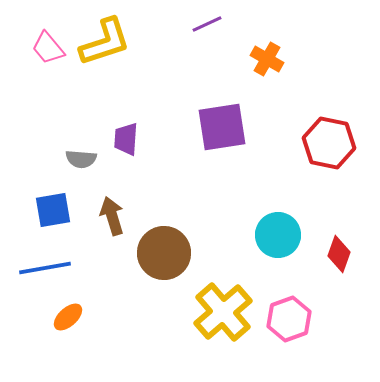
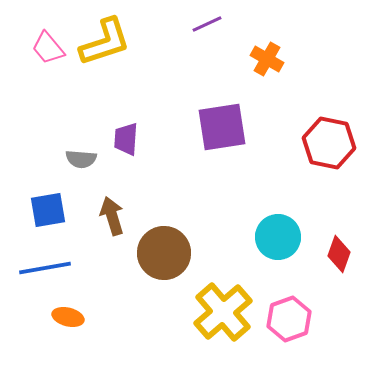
blue square: moved 5 px left
cyan circle: moved 2 px down
orange ellipse: rotated 56 degrees clockwise
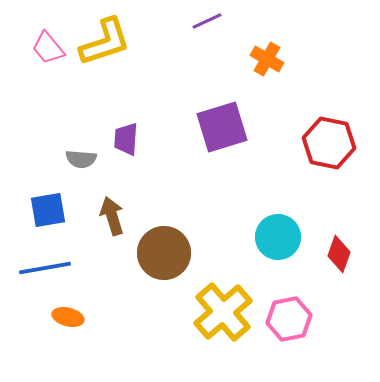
purple line: moved 3 px up
purple square: rotated 8 degrees counterclockwise
pink hexagon: rotated 9 degrees clockwise
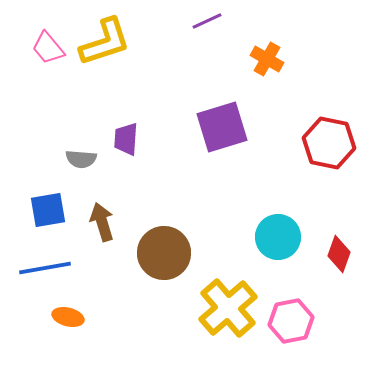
brown arrow: moved 10 px left, 6 px down
yellow cross: moved 5 px right, 4 px up
pink hexagon: moved 2 px right, 2 px down
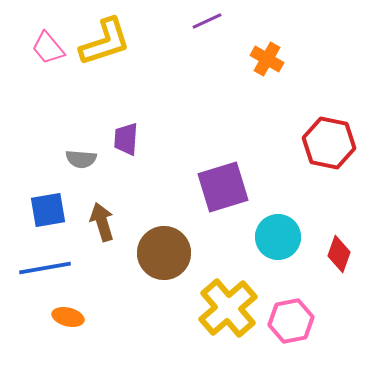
purple square: moved 1 px right, 60 px down
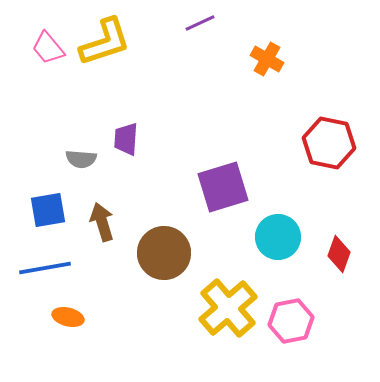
purple line: moved 7 px left, 2 px down
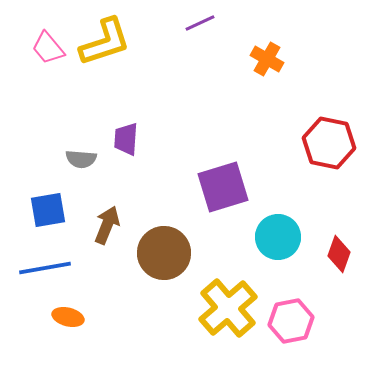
brown arrow: moved 5 px right, 3 px down; rotated 39 degrees clockwise
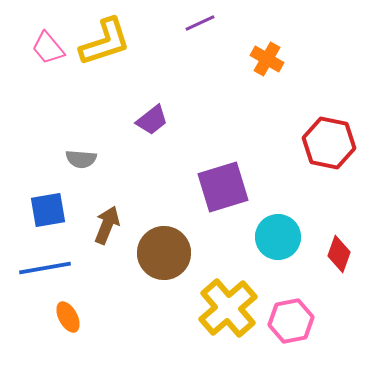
purple trapezoid: moved 26 px right, 19 px up; rotated 132 degrees counterclockwise
orange ellipse: rotated 48 degrees clockwise
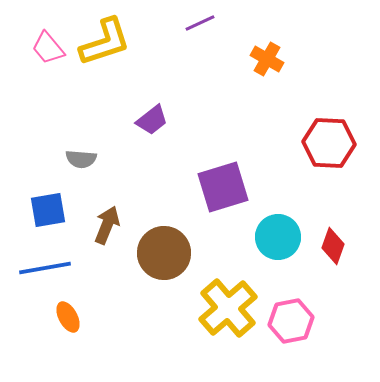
red hexagon: rotated 9 degrees counterclockwise
red diamond: moved 6 px left, 8 px up
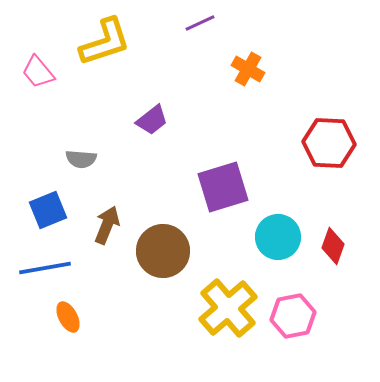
pink trapezoid: moved 10 px left, 24 px down
orange cross: moved 19 px left, 10 px down
blue square: rotated 12 degrees counterclockwise
brown circle: moved 1 px left, 2 px up
pink hexagon: moved 2 px right, 5 px up
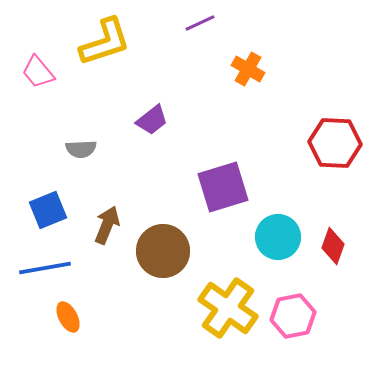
red hexagon: moved 6 px right
gray semicircle: moved 10 px up; rotated 8 degrees counterclockwise
yellow cross: rotated 14 degrees counterclockwise
